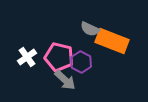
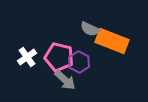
purple hexagon: moved 2 px left
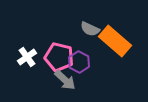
orange rectangle: moved 3 px right; rotated 20 degrees clockwise
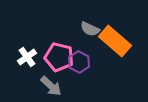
gray arrow: moved 14 px left, 6 px down
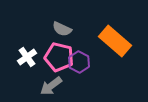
gray semicircle: moved 28 px left
gray arrow: rotated 100 degrees clockwise
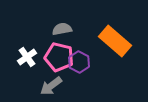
gray semicircle: rotated 144 degrees clockwise
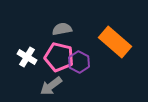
orange rectangle: moved 1 px down
white cross: rotated 24 degrees counterclockwise
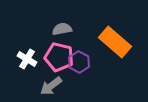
white cross: moved 2 px down
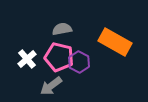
orange rectangle: rotated 12 degrees counterclockwise
white cross: rotated 18 degrees clockwise
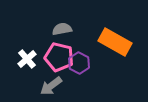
purple hexagon: moved 1 px down
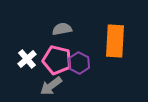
orange rectangle: moved 1 px up; rotated 64 degrees clockwise
pink pentagon: moved 2 px left, 3 px down
